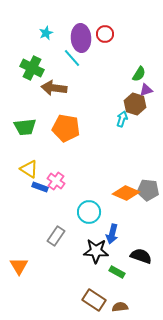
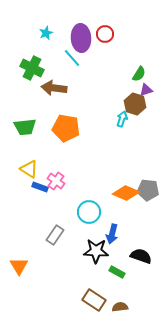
gray rectangle: moved 1 px left, 1 px up
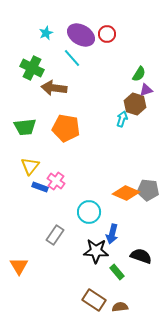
red circle: moved 2 px right
purple ellipse: moved 3 px up; rotated 56 degrees counterclockwise
yellow triangle: moved 1 px right, 3 px up; rotated 36 degrees clockwise
green rectangle: rotated 21 degrees clockwise
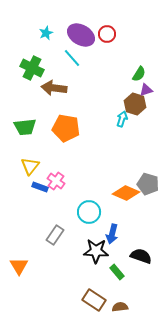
gray pentagon: moved 6 px up; rotated 10 degrees clockwise
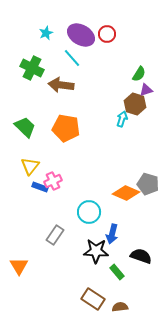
brown arrow: moved 7 px right, 3 px up
green trapezoid: rotated 130 degrees counterclockwise
pink cross: moved 3 px left; rotated 30 degrees clockwise
brown rectangle: moved 1 px left, 1 px up
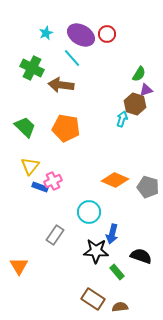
gray pentagon: moved 3 px down
orange diamond: moved 11 px left, 13 px up
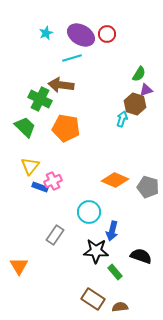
cyan line: rotated 66 degrees counterclockwise
green cross: moved 8 px right, 31 px down
blue arrow: moved 3 px up
green rectangle: moved 2 px left
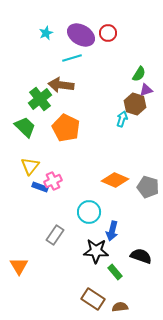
red circle: moved 1 px right, 1 px up
green cross: rotated 25 degrees clockwise
orange pentagon: rotated 16 degrees clockwise
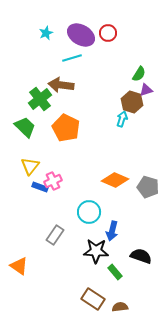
brown hexagon: moved 3 px left, 2 px up
orange triangle: rotated 24 degrees counterclockwise
